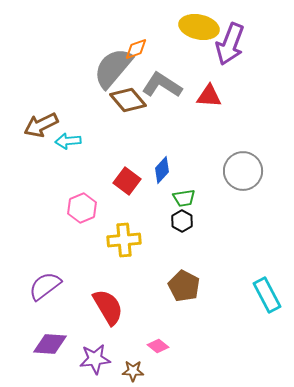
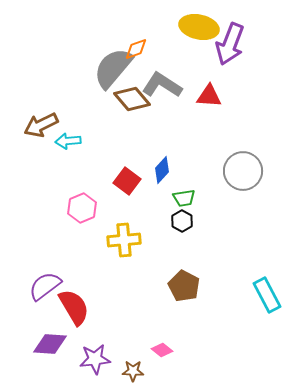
brown diamond: moved 4 px right, 1 px up
red semicircle: moved 34 px left
pink diamond: moved 4 px right, 4 px down
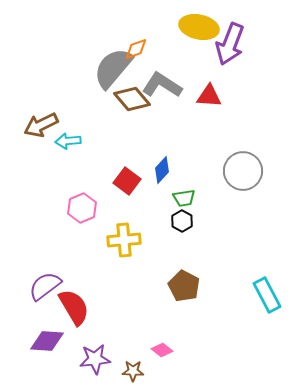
purple diamond: moved 3 px left, 3 px up
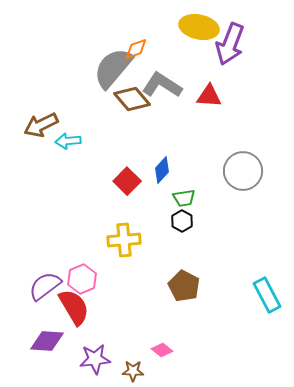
red square: rotated 8 degrees clockwise
pink hexagon: moved 71 px down
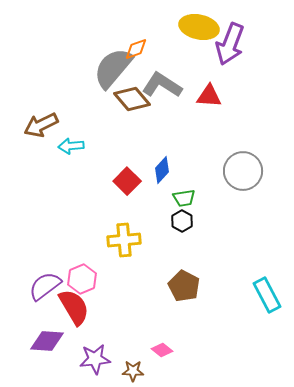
cyan arrow: moved 3 px right, 5 px down
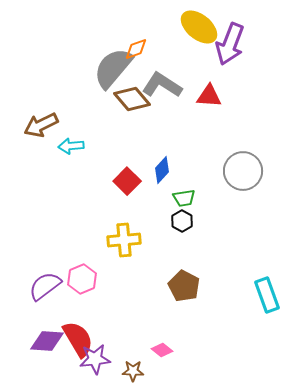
yellow ellipse: rotated 27 degrees clockwise
cyan rectangle: rotated 8 degrees clockwise
red semicircle: moved 4 px right, 32 px down
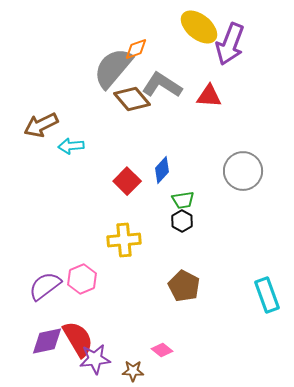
green trapezoid: moved 1 px left, 2 px down
purple diamond: rotated 16 degrees counterclockwise
